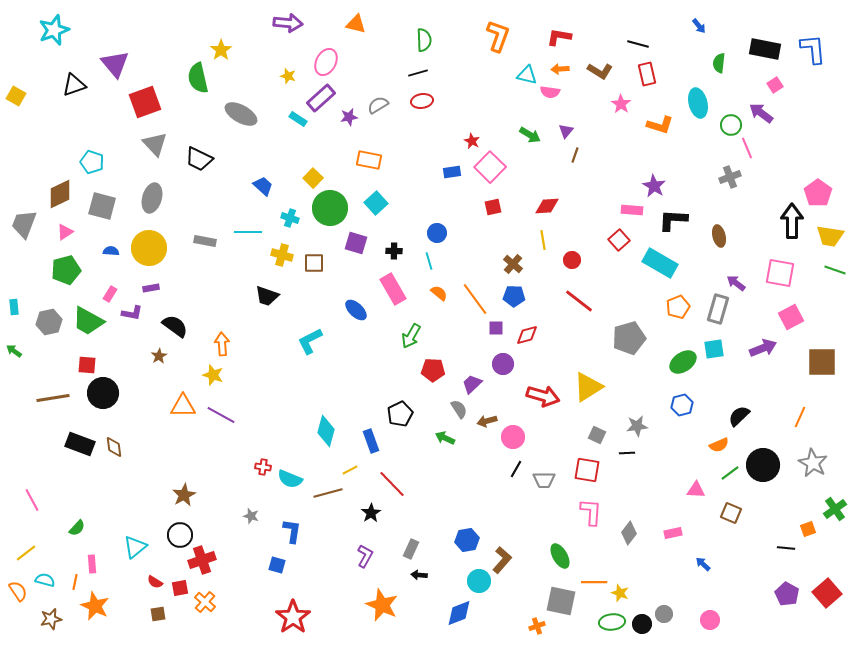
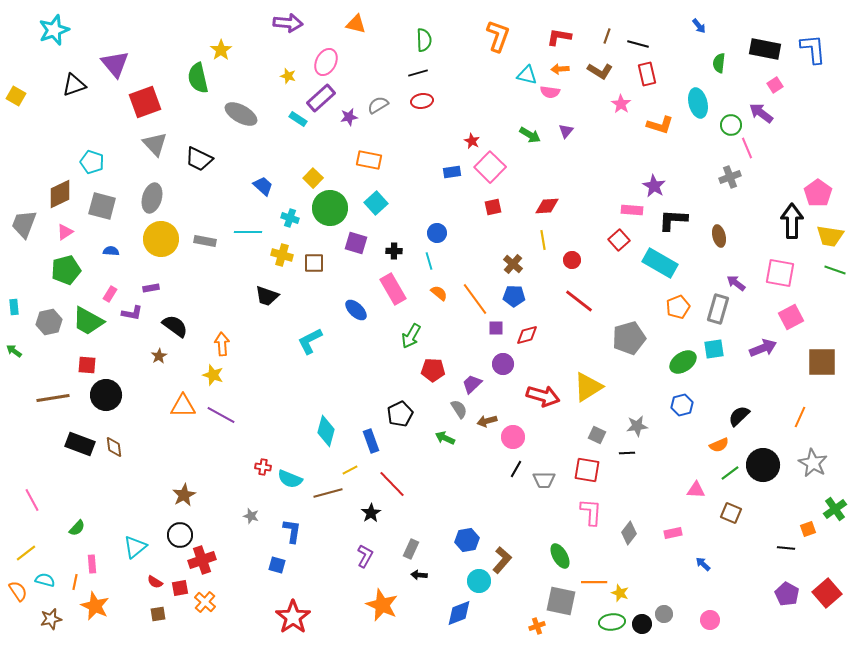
brown line at (575, 155): moved 32 px right, 119 px up
yellow circle at (149, 248): moved 12 px right, 9 px up
black circle at (103, 393): moved 3 px right, 2 px down
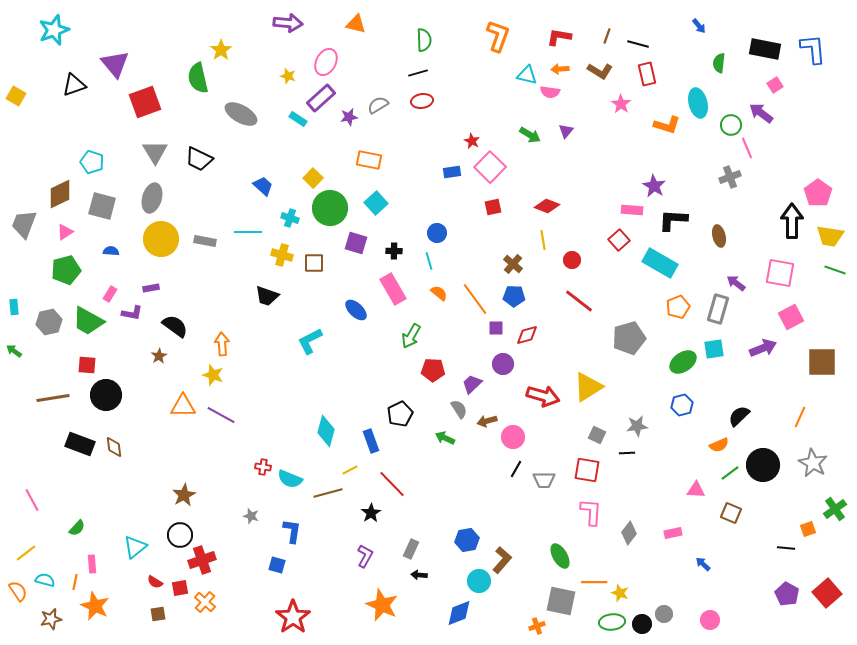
orange L-shape at (660, 125): moved 7 px right
gray triangle at (155, 144): moved 8 px down; rotated 12 degrees clockwise
red diamond at (547, 206): rotated 25 degrees clockwise
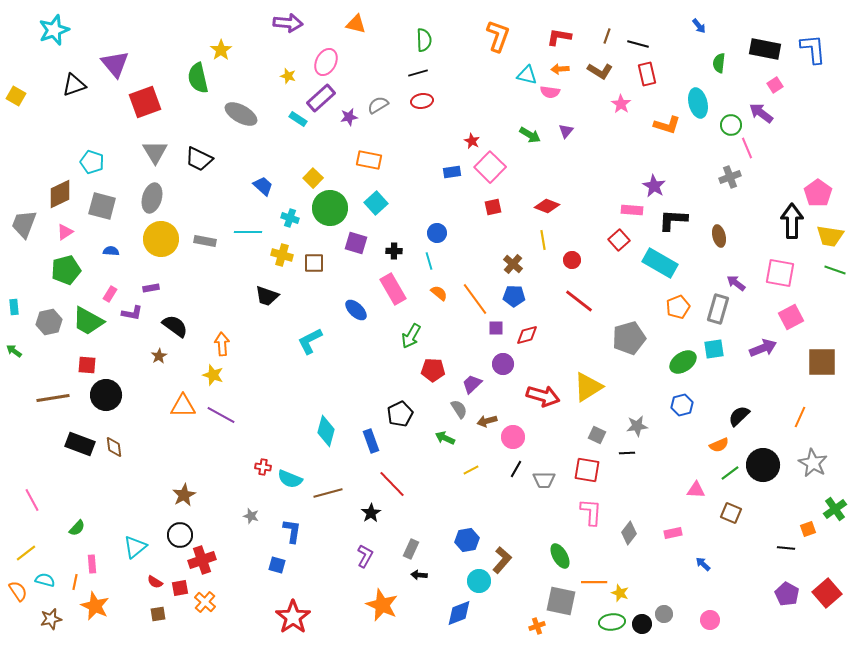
yellow line at (350, 470): moved 121 px right
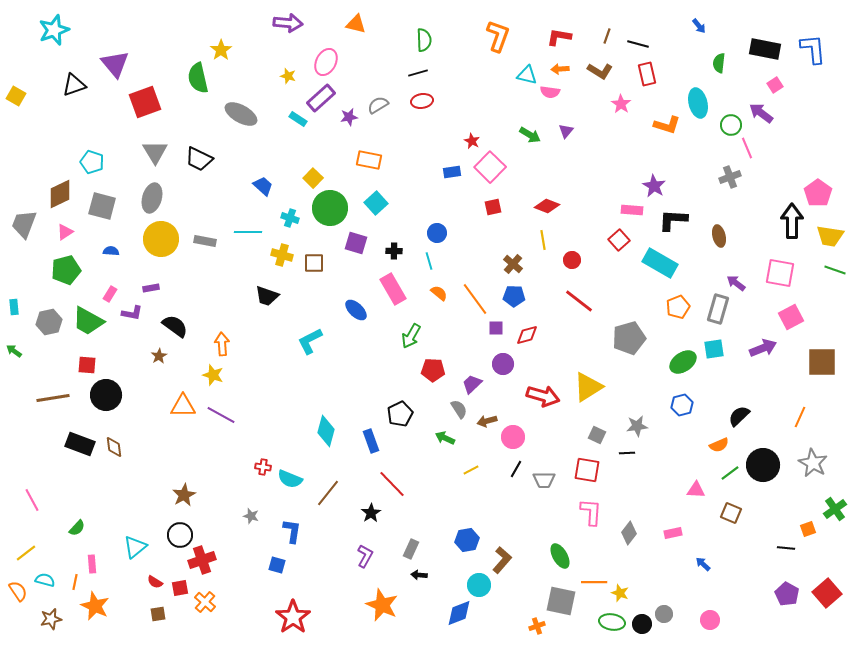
brown line at (328, 493): rotated 36 degrees counterclockwise
cyan circle at (479, 581): moved 4 px down
green ellipse at (612, 622): rotated 15 degrees clockwise
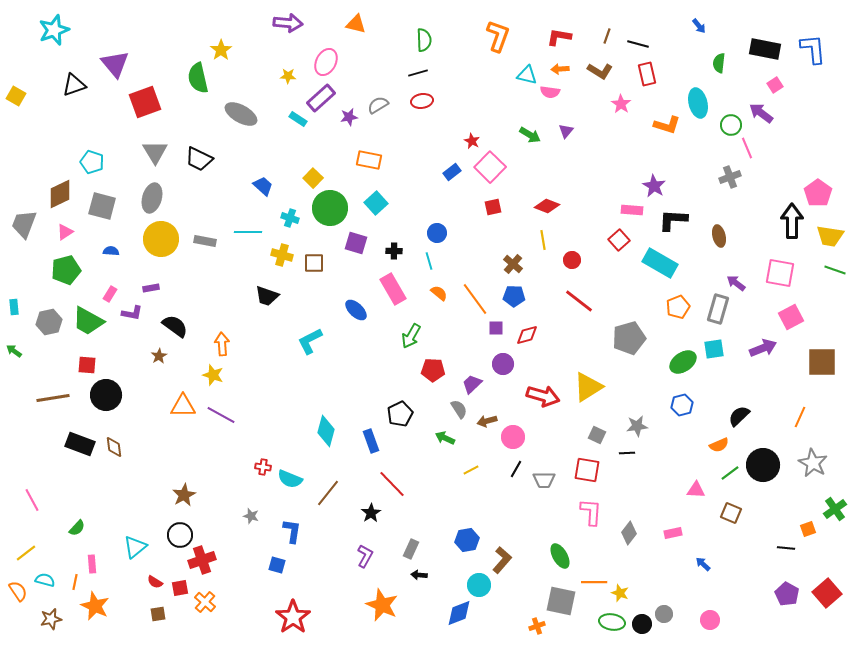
yellow star at (288, 76): rotated 14 degrees counterclockwise
blue rectangle at (452, 172): rotated 30 degrees counterclockwise
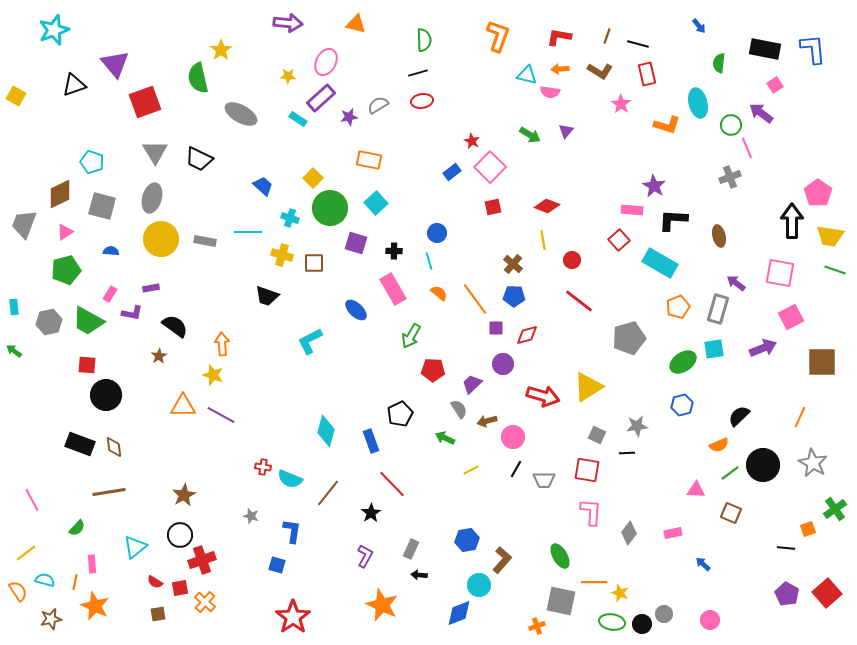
brown line at (53, 398): moved 56 px right, 94 px down
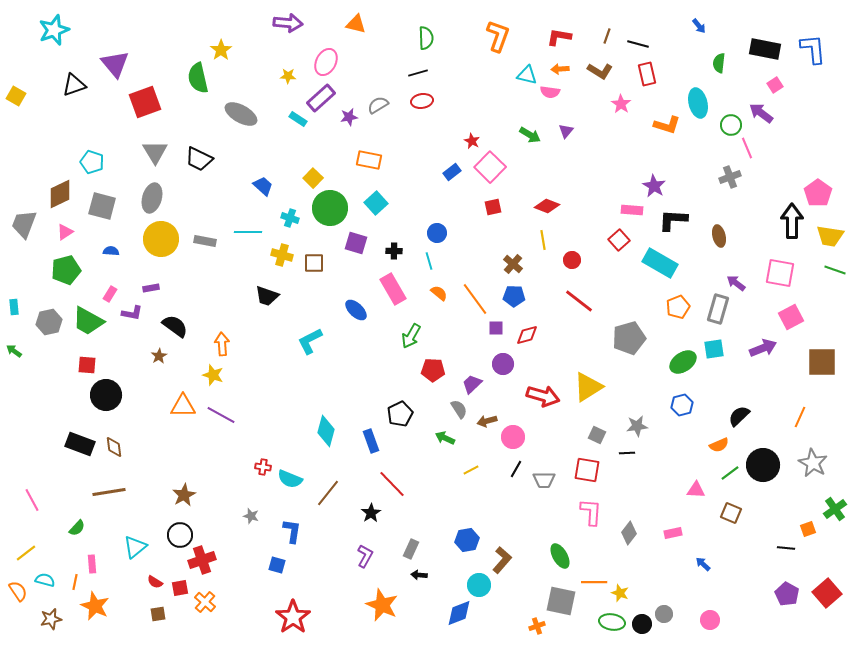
green semicircle at (424, 40): moved 2 px right, 2 px up
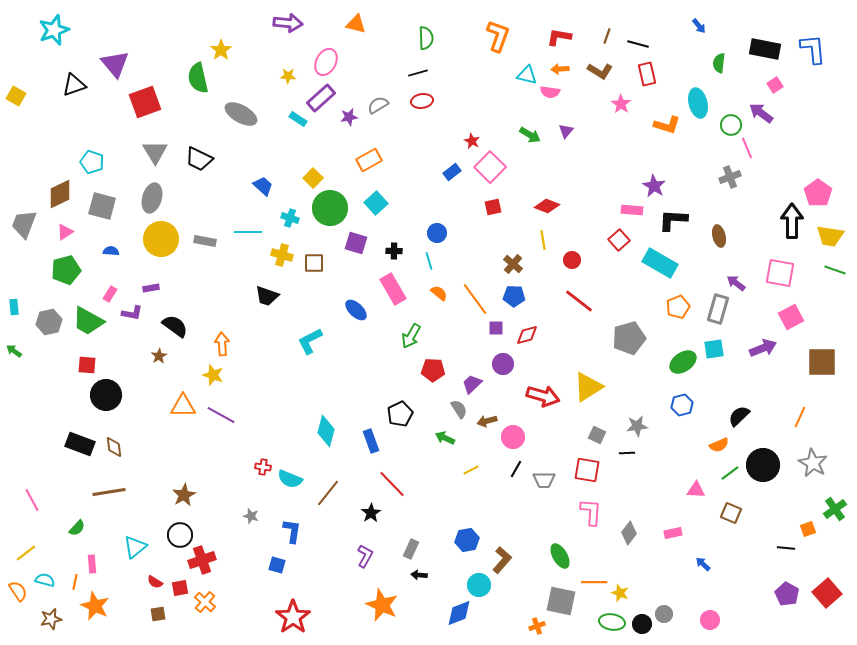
orange rectangle at (369, 160): rotated 40 degrees counterclockwise
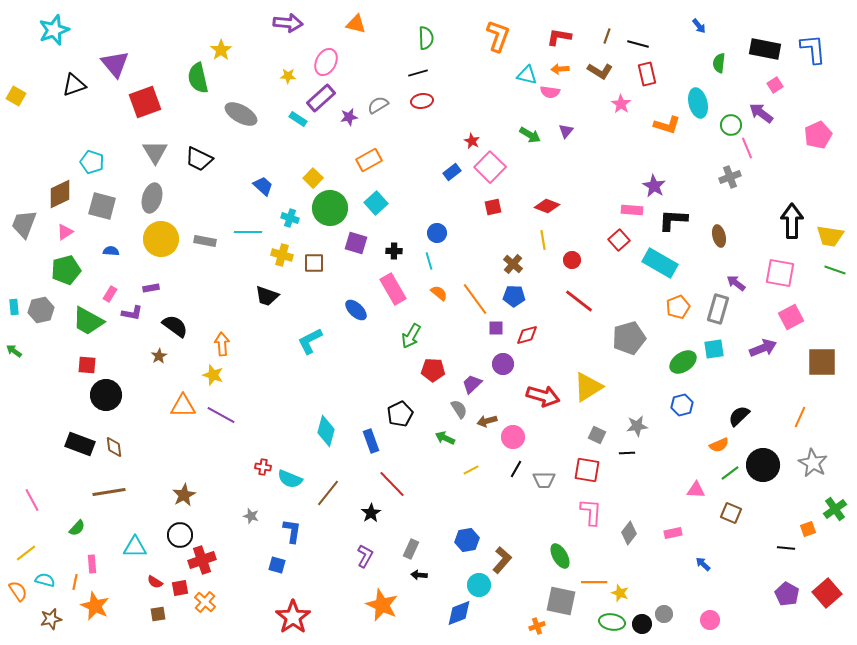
pink pentagon at (818, 193): moved 58 px up; rotated 12 degrees clockwise
gray hexagon at (49, 322): moved 8 px left, 12 px up
cyan triangle at (135, 547): rotated 40 degrees clockwise
